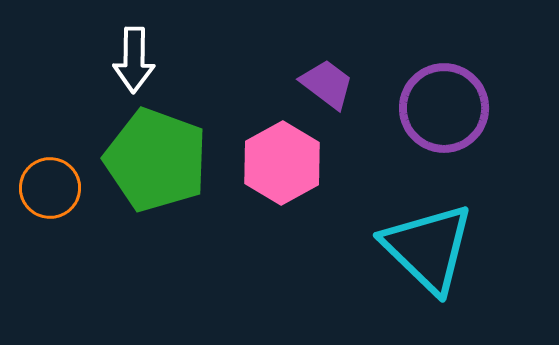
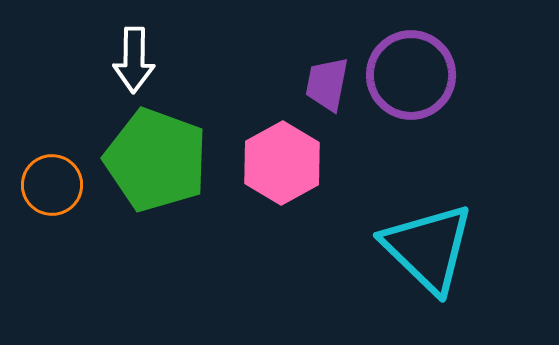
purple trapezoid: rotated 116 degrees counterclockwise
purple circle: moved 33 px left, 33 px up
orange circle: moved 2 px right, 3 px up
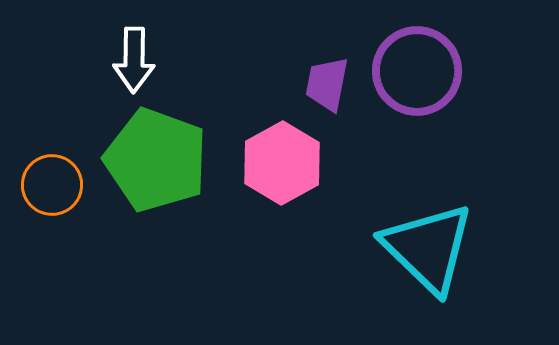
purple circle: moved 6 px right, 4 px up
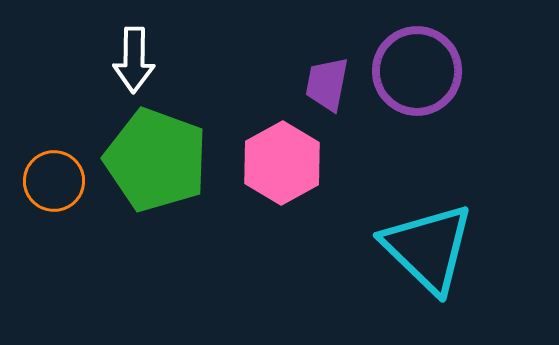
orange circle: moved 2 px right, 4 px up
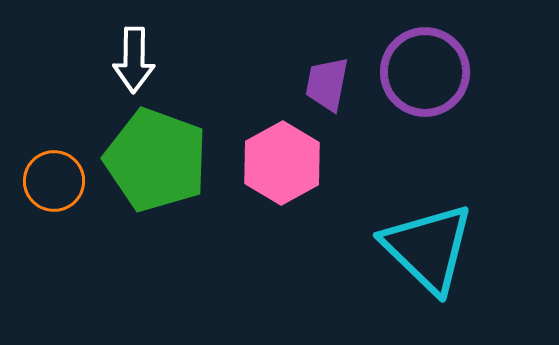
purple circle: moved 8 px right, 1 px down
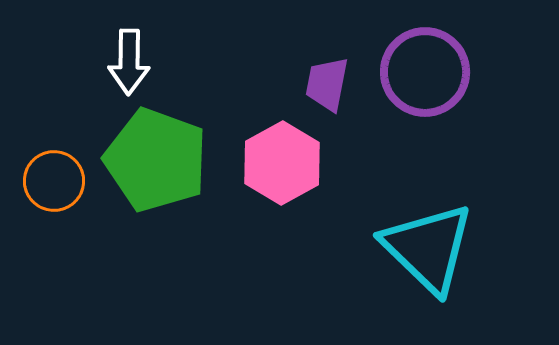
white arrow: moved 5 px left, 2 px down
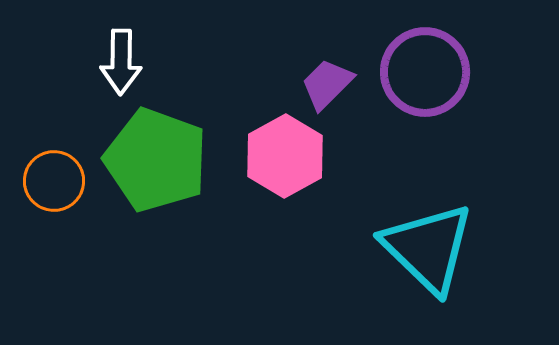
white arrow: moved 8 px left
purple trapezoid: rotated 34 degrees clockwise
pink hexagon: moved 3 px right, 7 px up
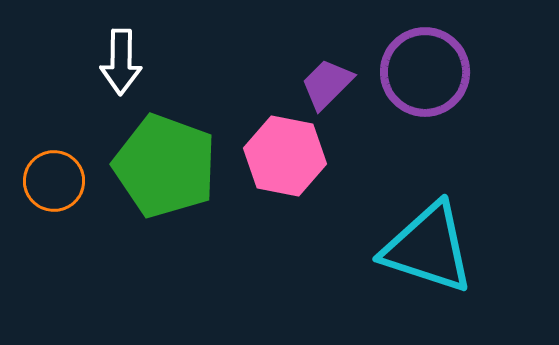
pink hexagon: rotated 20 degrees counterclockwise
green pentagon: moved 9 px right, 6 px down
cyan triangle: rotated 26 degrees counterclockwise
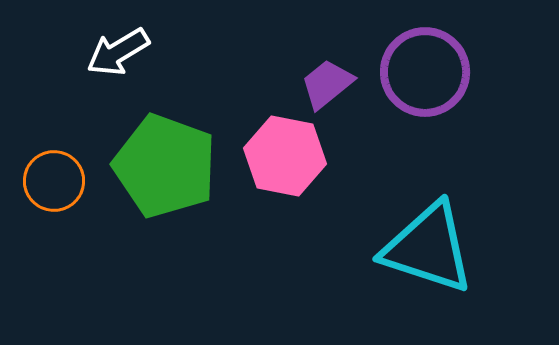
white arrow: moved 3 px left, 10 px up; rotated 58 degrees clockwise
purple trapezoid: rotated 6 degrees clockwise
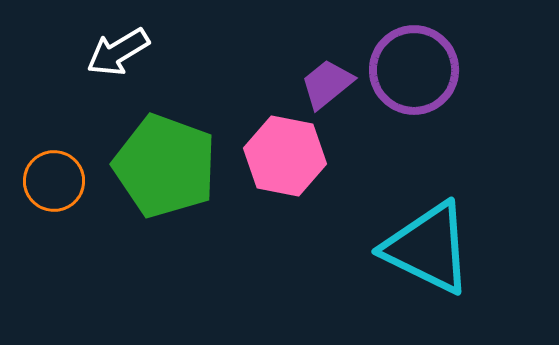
purple circle: moved 11 px left, 2 px up
cyan triangle: rotated 8 degrees clockwise
